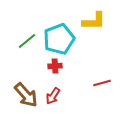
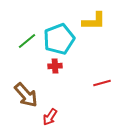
red arrow: moved 3 px left, 21 px down
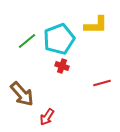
yellow L-shape: moved 2 px right, 4 px down
red cross: moved 7 px right; rotated 24 degrees clockwise
brown arrow: moved 4 px left, 1 px up
red arrow: moved 3 px left
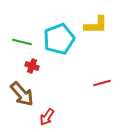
green line: moved 5 px left, 1 px down; rotated 54 degrees clockwise
red cross: moved 30 px left
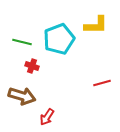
brown arrow: moved 2 px down; rotated 32 degrees counterclockwise
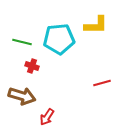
cyan pentagon: rotated 16 degrees clockwise
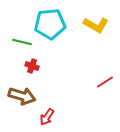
yellow L-shape: rotated 30 degrees clockwise
cyan pentagon: moved 9 px left, 15 px up
red line: moved 3 px right, 1 px up; rotated 18 degrees counterclockwise
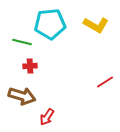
red cross: moved 2 px left; rotated 24 degrees counterclockwise
